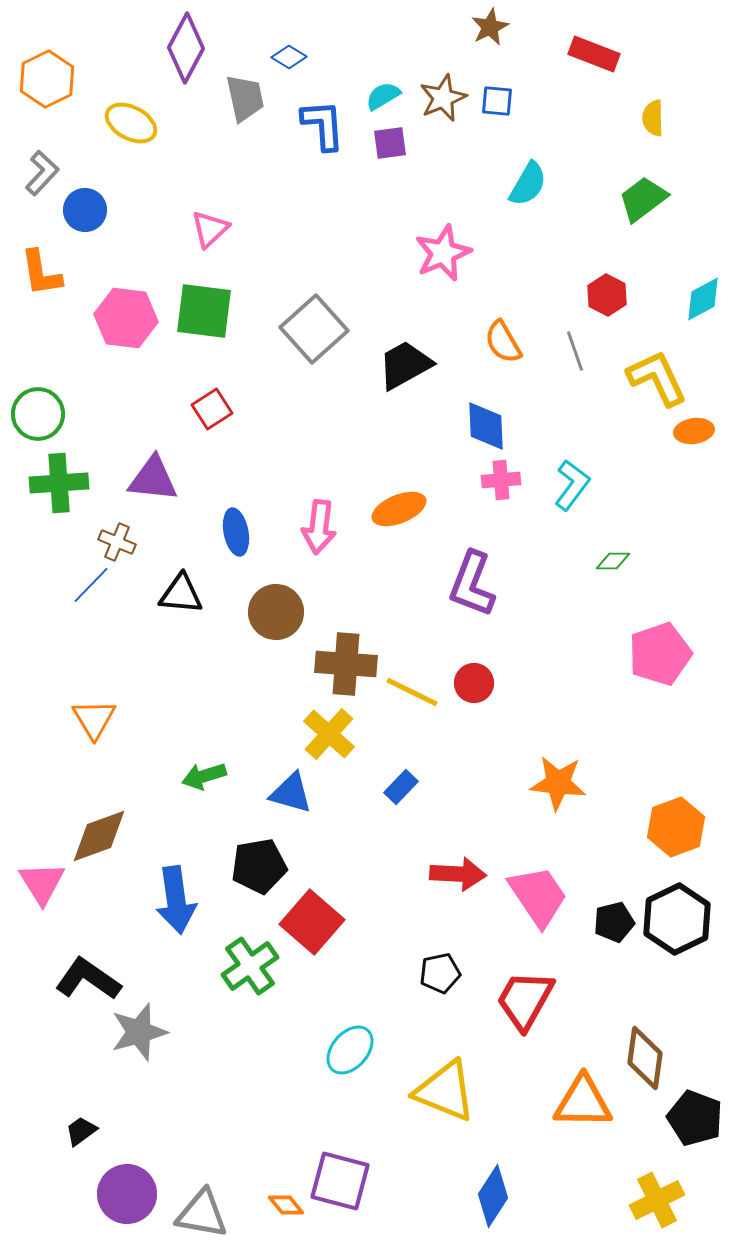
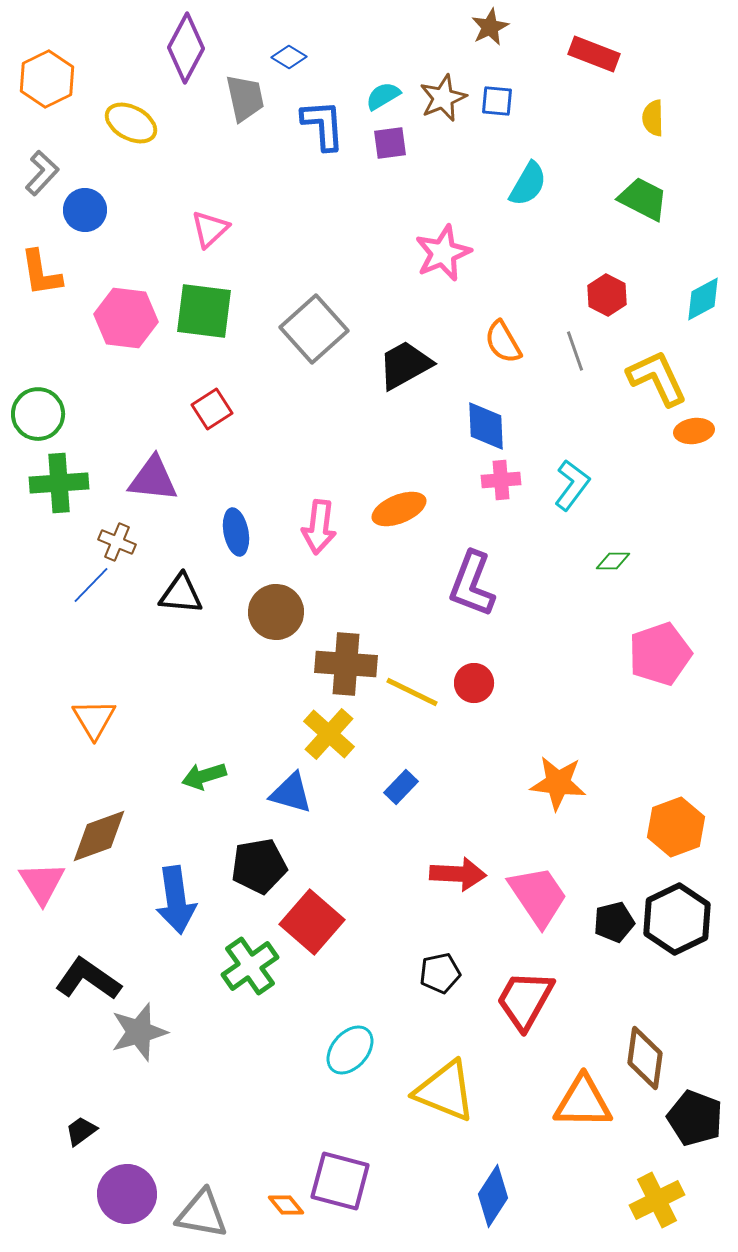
green trapezoid at (643, 199): rotated 64 degrees clockwise
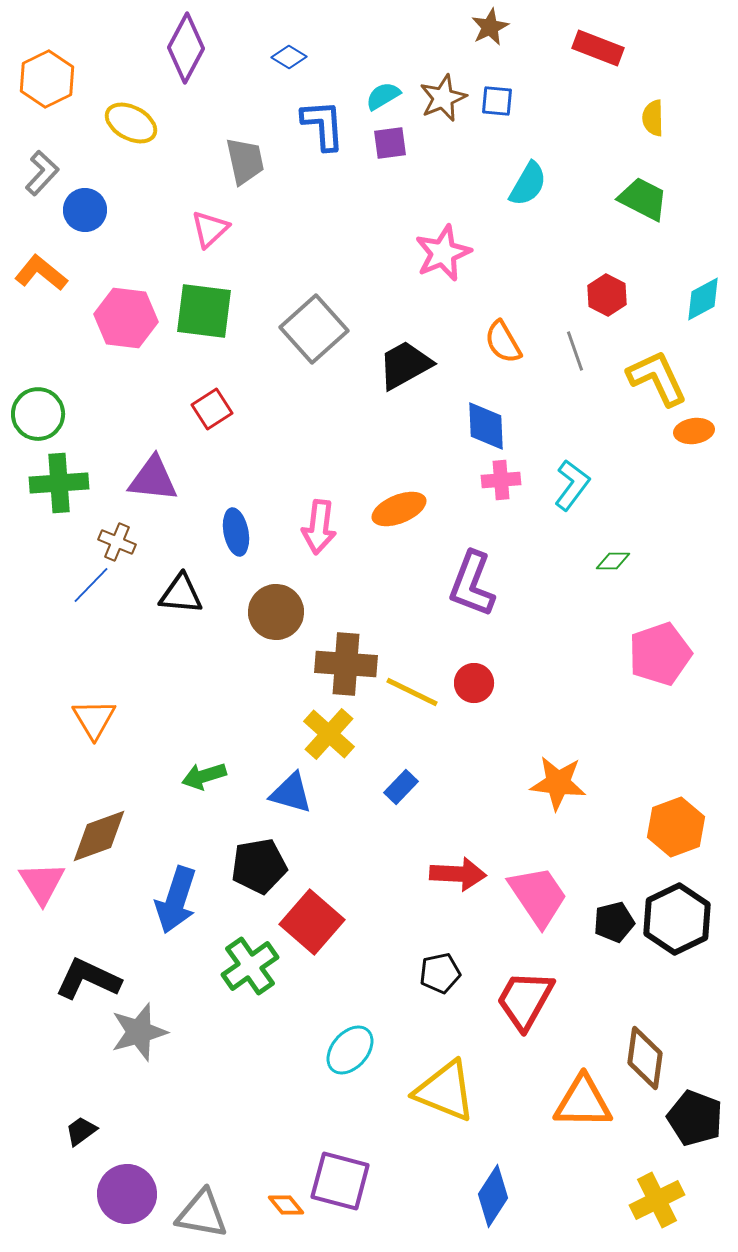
red rectangle at (594, 54): moved 4 px right, 6 px up
gray trapezoid at (245, 98): moved 63 px down
orange L-shape at (41, 273): rotated 138 degrees clockwise
blue arrow at (176, 900): rotated 26 degrees clockwise
black L-shape at (88, 979): rotated 10 degrees counterclockwise
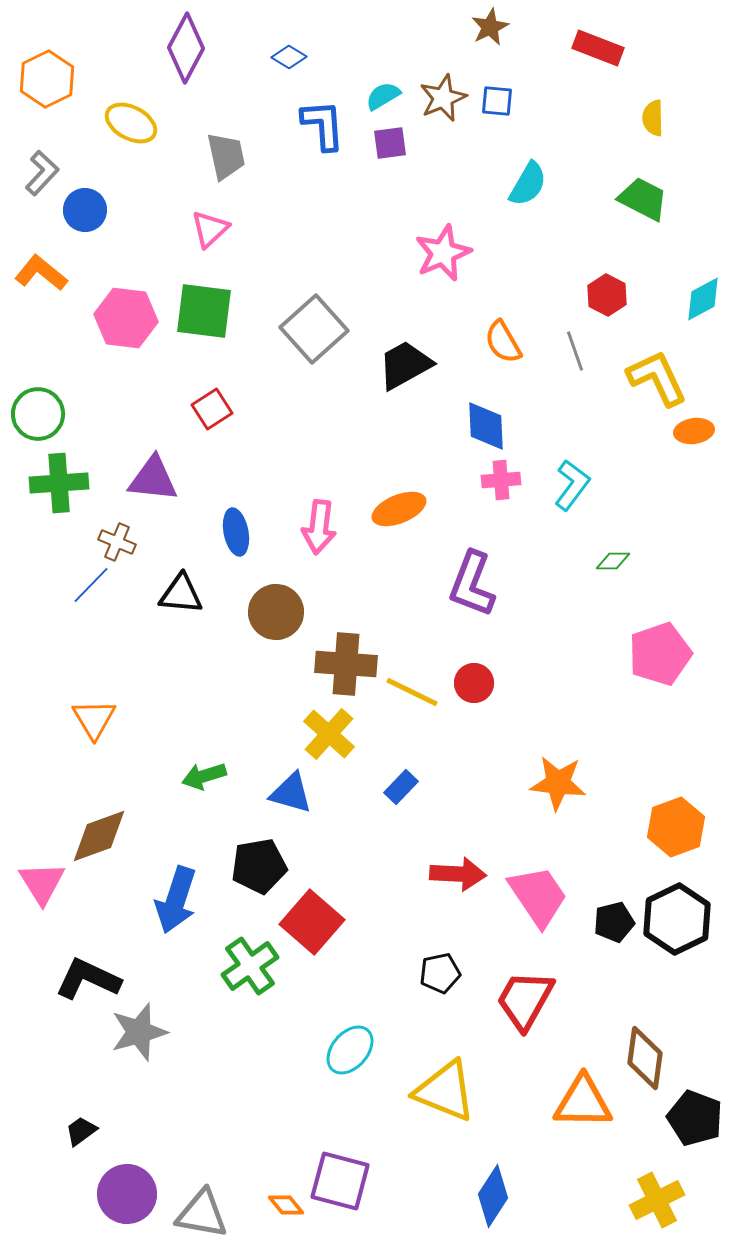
gray trapezoid at (245, 161): moved 19 px left, 5 px up
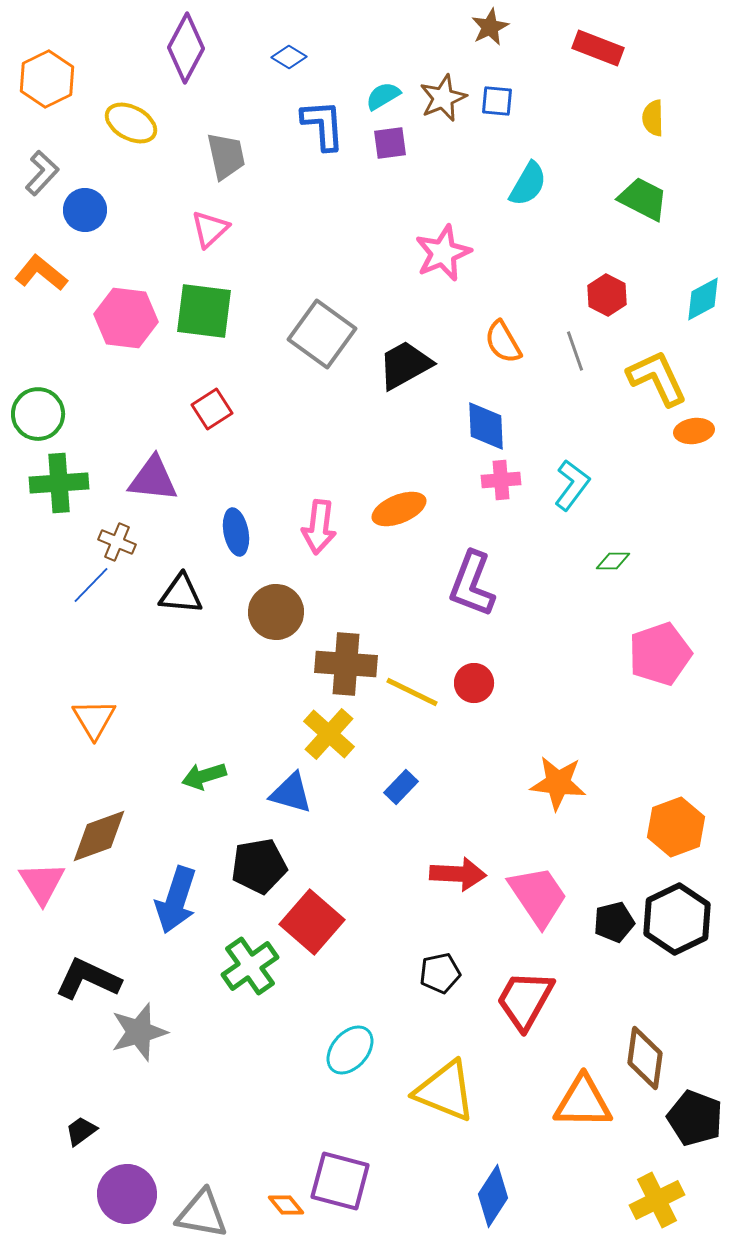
gray square at (314, 329): moved 8 px right, 5 px down; rotated 12 degrees counterclockwise
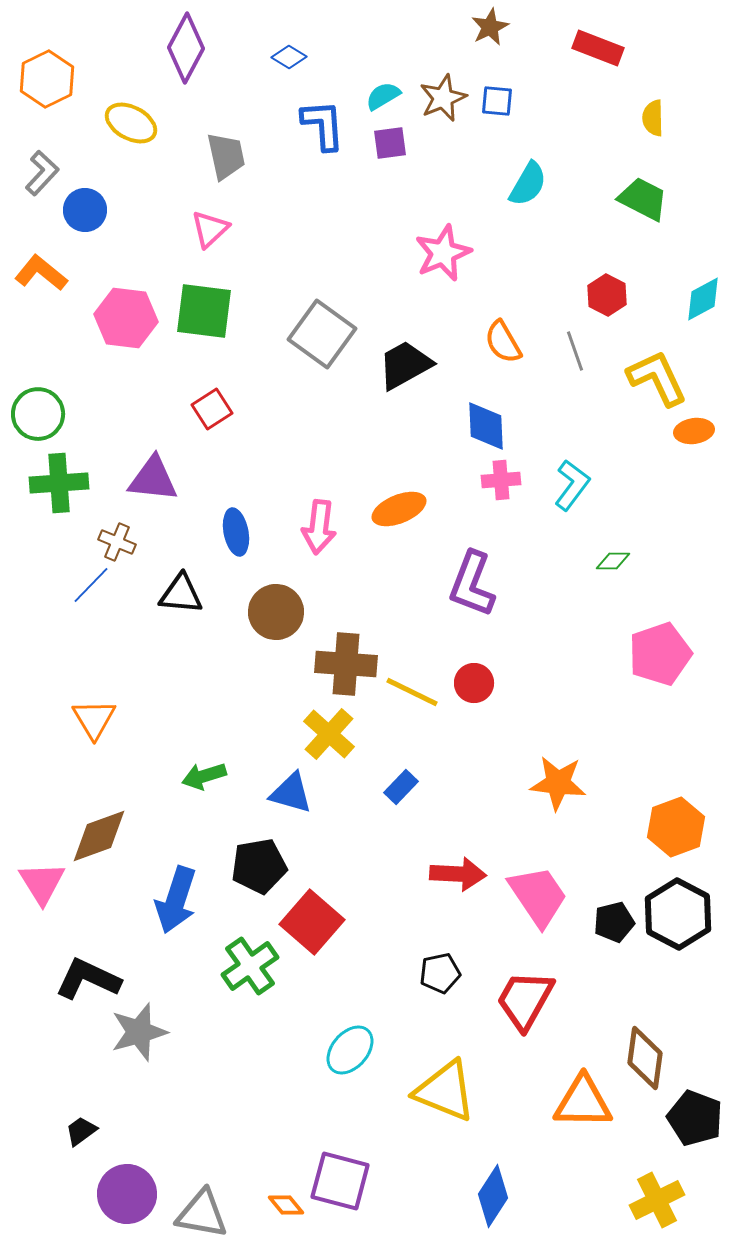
black hexagon at (677, 919): moved 1 px right, 5 px up; rotated 6 degrees counterclockwise
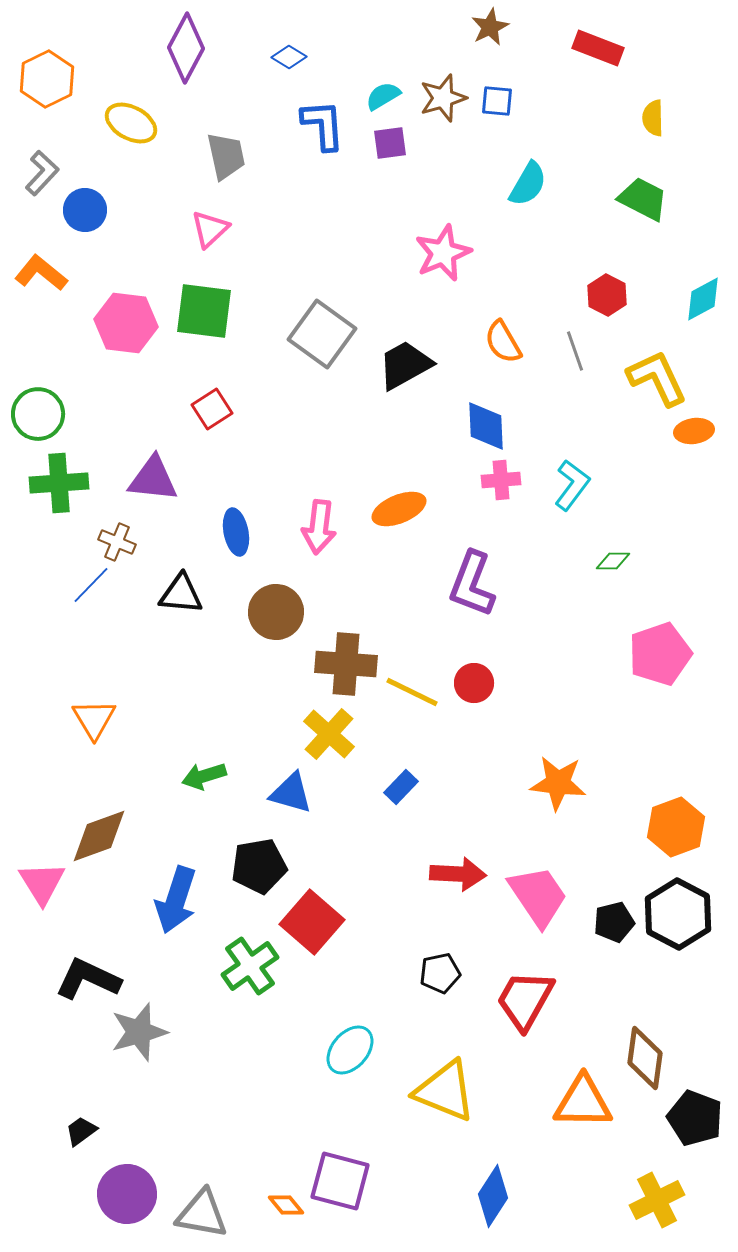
brown star at (443, 98): rotated 6 degrees clockwise
pink hexagon at (126, 318): moved 5 px down
